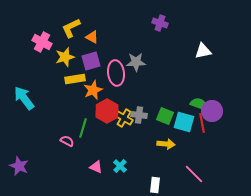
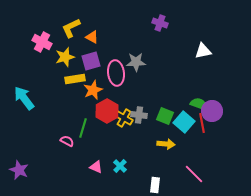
cyan square: rotated 25 degrees clockwise
purple star: moved 4 px down
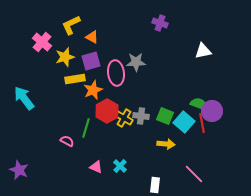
yellow L-shape: moved 3 px up
pink cross: rotated 12 degrees clockwise
gray cross: moved 2 px right, 1 px down
green line: moved 3 px right
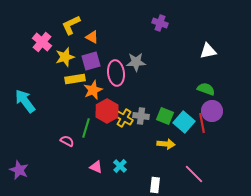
white triangle: moved 5 px right
cyan arrow: moved 1 px right, 3 px down
green semicircle: moved 7 px right, 15 px up
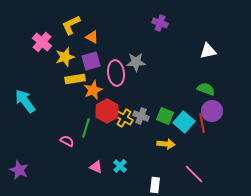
gray cross: rotated 14 degrees clockwise
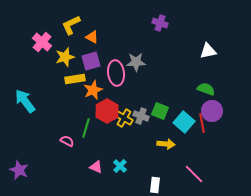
green square: moved 5 px left, 5 px up
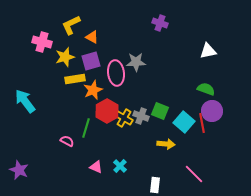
pink cross: rotated 24 degrees counterclockwise
